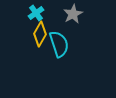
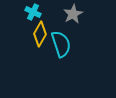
cyan cross: moved 3 px left, 1 px up; rotated 28 degrees counterclockwise
cyan semicircle: moved 2 px right
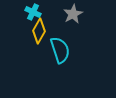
yellow diamond: moved 1 px left, 3 px up
cyan semicircle: moved 1 px left, 6 px down
